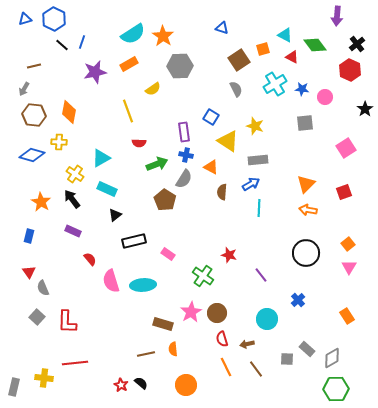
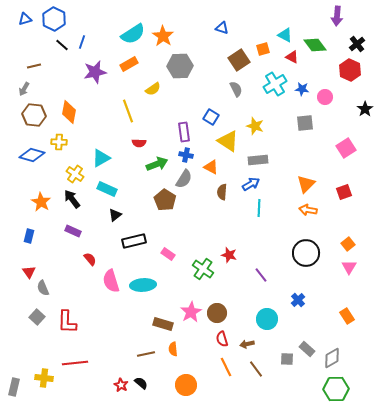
green cross at (203, 276): moved 7 px up
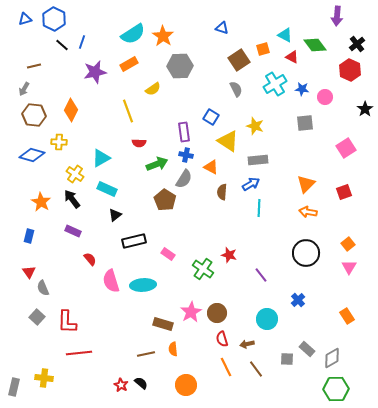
orange diamond at (69, 112): moved 2 px right, 2 px up; rotated 15 degrees clockwise
orange arrow at (308, 210): moved 2 px down
red line at (75, 363): moved 4 px right, 10 px up
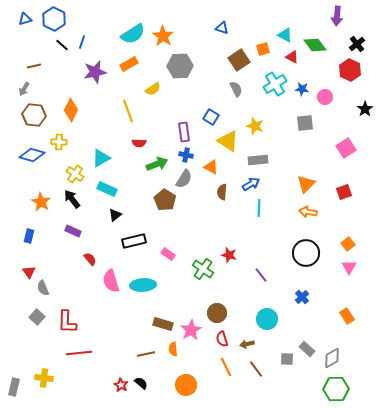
blue cross at (298, 300): moved 4 px right, 3 px up
pink star at (191, 312): moved 18 px down
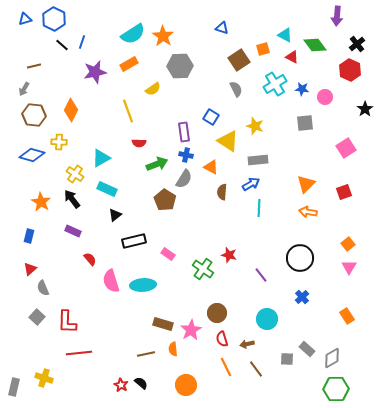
black circle at (306, 253): moved 6 px left, 5 px down
red triangle at (29, 272): moved 1 px right, 3 px up; rotated 24 degrees clockwise
yellow cross at (44, 378): rotated 12 degrees clockwise
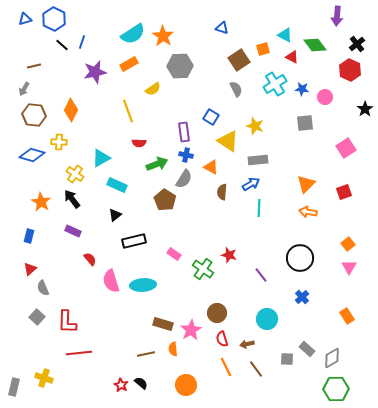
cyan rectangle at (107, 189): moved 10 px right, 4 px up
pink rectangle at (168, 254): moved 6 px right
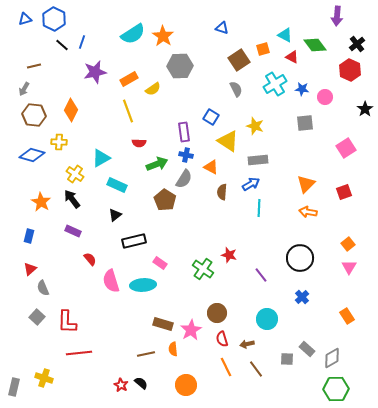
orange rectangle at (129, 64): moved 15 px down
pink rectangle at (174, 254): moved 14 px left, 9 px down
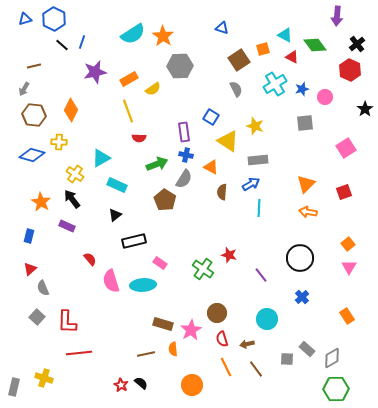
blue star at (302, 89): rotated 24 degrees counterclockwise
red semicircle at (139, 143): moved 5 px up
purple rectangle at (73, 231): moved 6 px left, 5 px up
orange circle at (186, 385): moved 6 px right
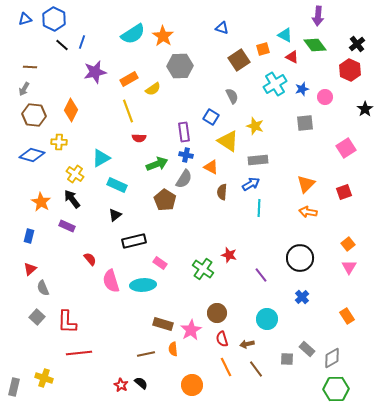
purple arrow at (337, 16): moved 19 px left
brown line at (34, 66): moved 4 px left, 1 px down; rotated 16 degrees clockwise
gray semicircle at (236, 89): moved 4 px left, 7 px down
